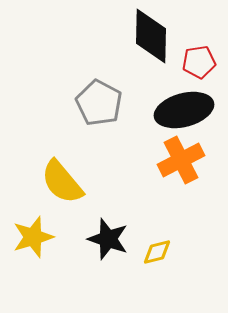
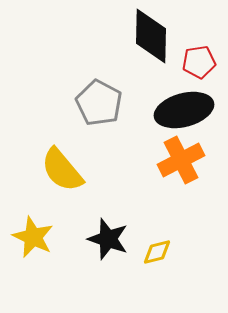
yellow semicircle: moved 12 px up
yellow star: rotated 30 degrees counterclockwise
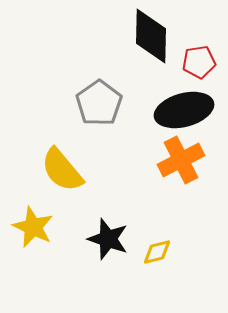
gray pentagon: rotated 9 degrees clockwise
yellow star: moved 10 px up
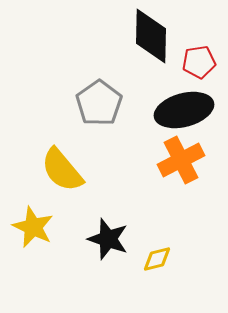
yellow diamond: moved 7 px down
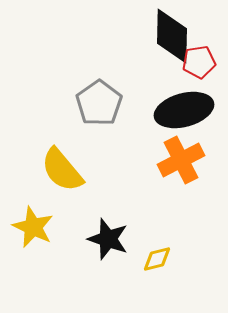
black diamond: moved 21 px right
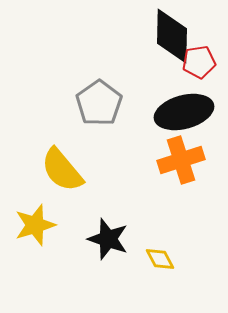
black ellipse: moved 2 px down
orange cross: rotated 9 degrees clockwise
yellow star: moved 2 px right, 2 px up; rotated 30 degrees clockwise
yellow diamond: moved 3 px right; rotated 76 degrees clockwise
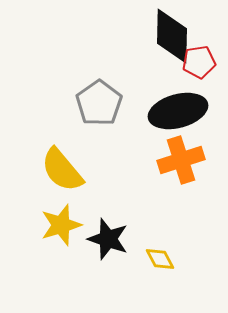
black ellipse: moved 6 px left, 1 px up
yellow star: moved 26 px right
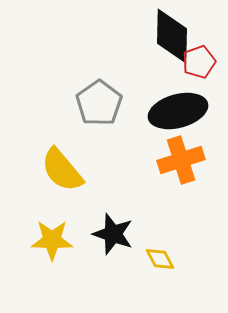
red pentagon: rotated 12 degrees counterclockwise
yellow star: moved 9 px left, 15 px down; rotated 18 degrees clockwise
black star: moved 5 px right, 5 px up
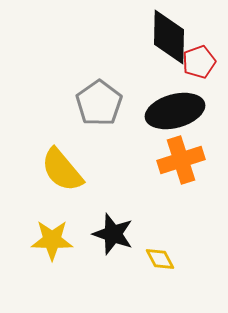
black diamond: moved 3 px left, 1 px down
black ellipse: moved 3 px left
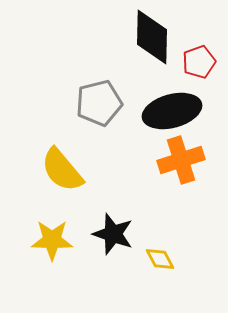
black diamond: moved 17 px left
gray pentagon: rotated 21 degrees clockwise
black ellipse: moved 3 px left
